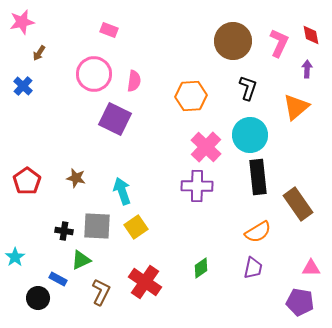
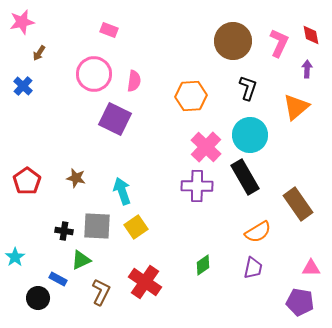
black rectangle: moved 13 px left; rotated 24 degrees counterclockwise
green diamond: moved 2 px right, 3 px up
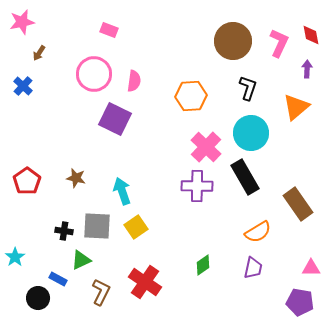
cyan circle: moved 1 px right, 2 px up
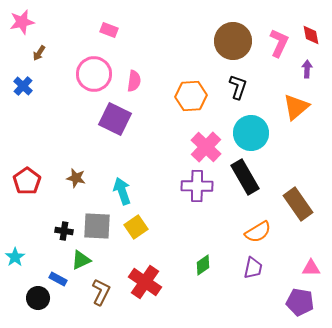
black L-shape: moved 10 px left, 1 px up
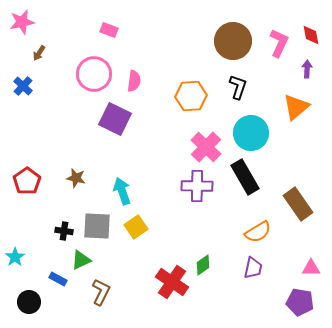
red cross: moved 27 px right
black circle: moved 9 px left, 4 px down
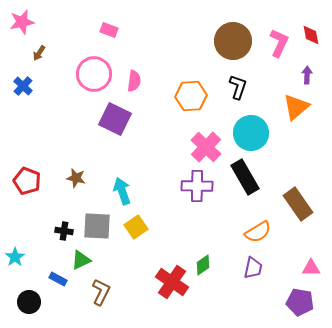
purple arrow: moved 6 px down
red pentagon: rotated 16 degrees counterclockwise
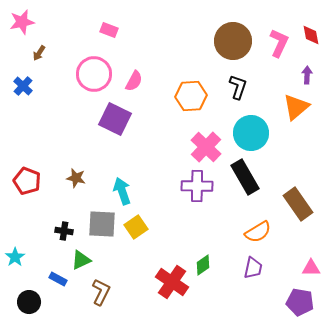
pink semicircle: rotated 20 degrees clockwise
gray square: moved 5 px right, 2 px up
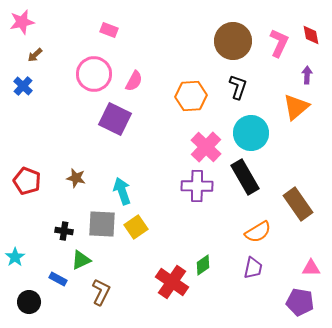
brown arrow: moved 4 px left, 2 px down; rotated 14 degrees clockwise
